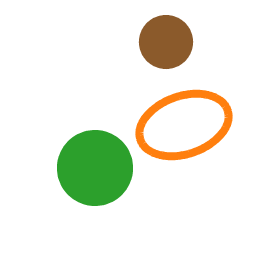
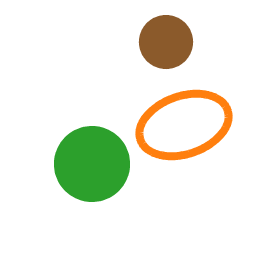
green circle: moved 3 px left, 4 px up
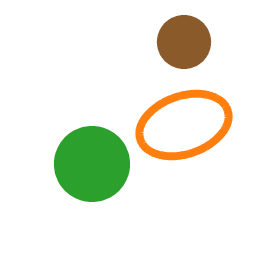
brown circle: moved 18 px right
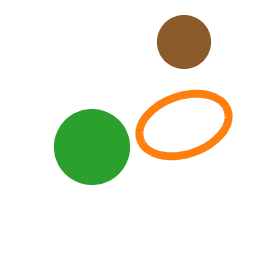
green circle: moved 17 px up
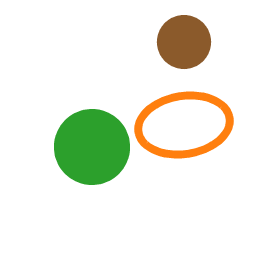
orange ellipse: rotated 10 degrees clockwise
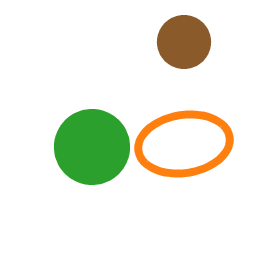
orange ellipse: moved 19 px down
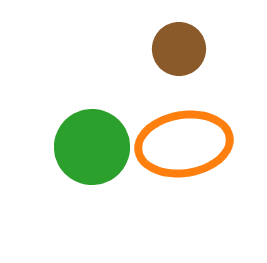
brown circle: moved 5 px left, 7 px down
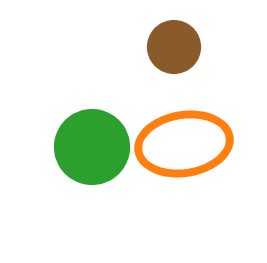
brown circle: moved 5 px left, 2 px up
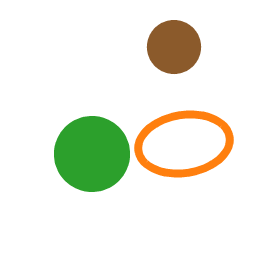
green circle: moved 7 px down
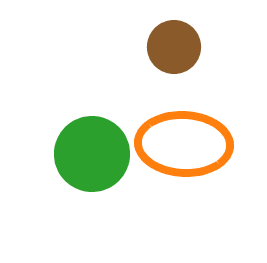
orange ellipse: rotated 12 degrees clockwise
